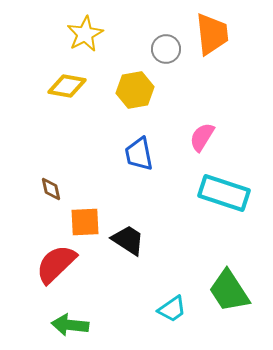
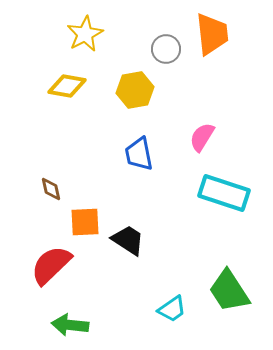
red semicircle: moved 5 px left, 1 px down
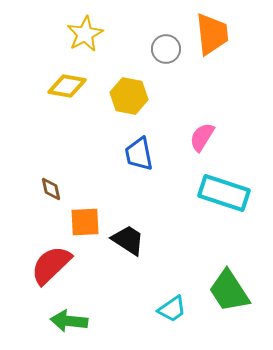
yellow hexagon: moved 6 px left, 6 px down; rotated 21 degrees clockwise
green arrow: moved 1 px left, 4 px up
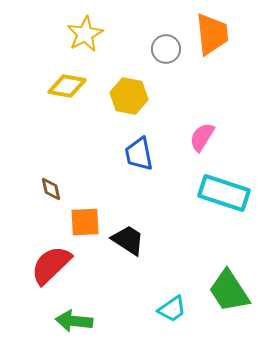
green arrow: moved 5 px right
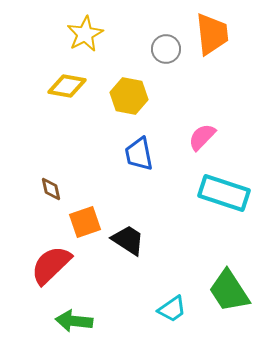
pink semicircle: rotated 12 degrees clockwise
orange square: rotated 16 degrees counterclockwise
